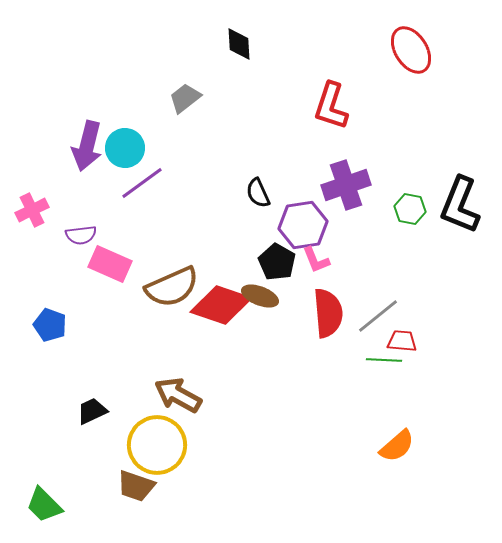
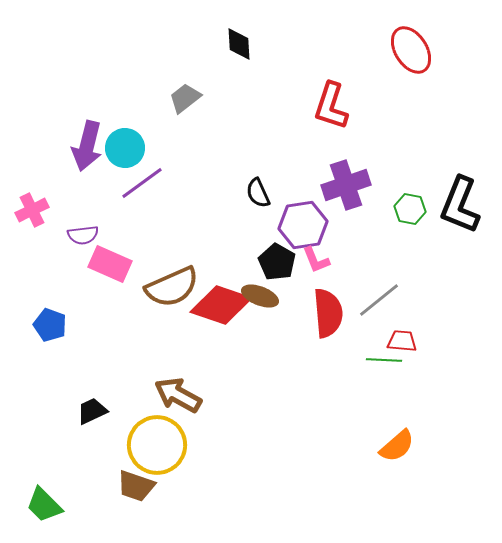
purple semicircle: moved 2 px right
gray line: moved 1 px right, 16 px up
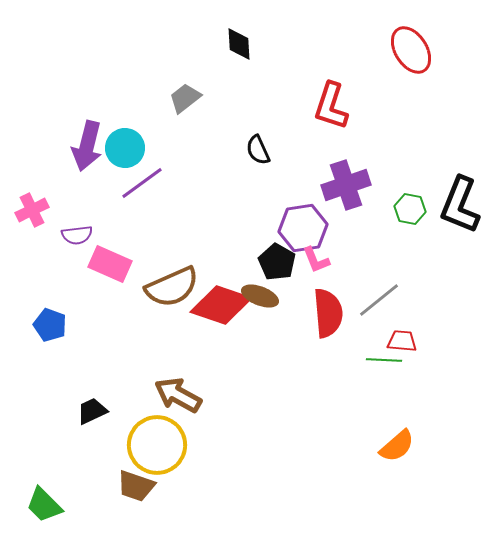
black semicircle: moved 43 px up
purple hexagon: moved 3 px down
purple semicircle: moved 6 px left
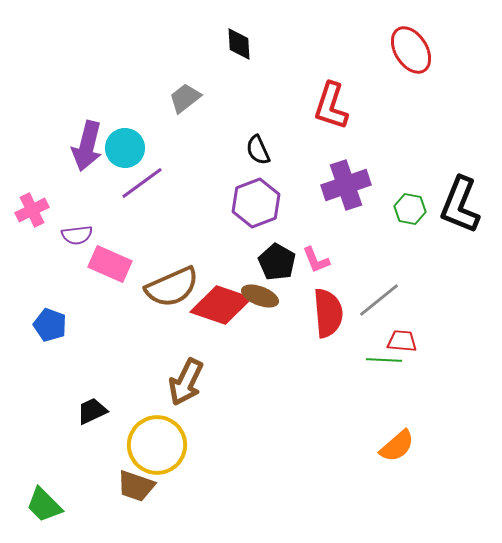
purple hexagon: moved 47 px left, 25 px up; rotated 12 degrees counterclockwise
brown arrow: moved 8 px right, 13 px up; rotated 93 degrees counterclockwise
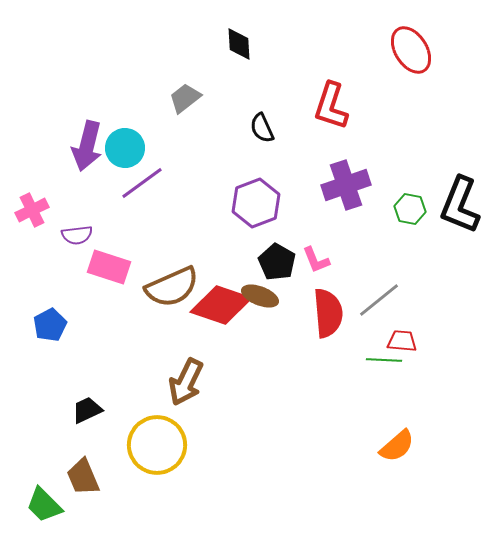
black semicircle: moved 4 px right, 22 px up
pink rectangle: moved 1 px left, 3 px down; rotated 6 degrees counterclockwise
blue pentagon: rotated 24 degrees clockwise
black trapezoid: moved 5 px left, 1 px up
brown trapezoid: moved 53 px left, 9 px up; rotated 48 degrees clockwise
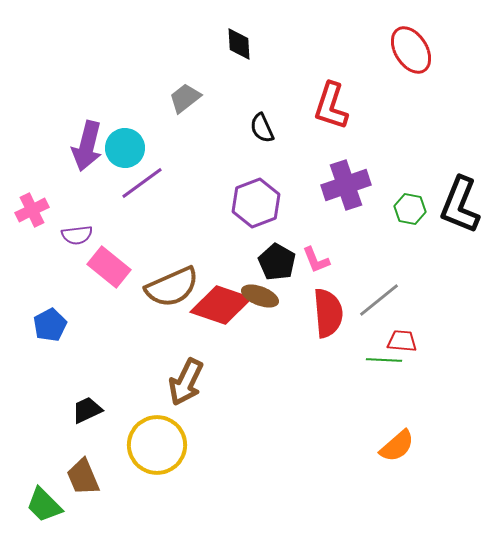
pink rectangle: rotated 21 degrees clockwise
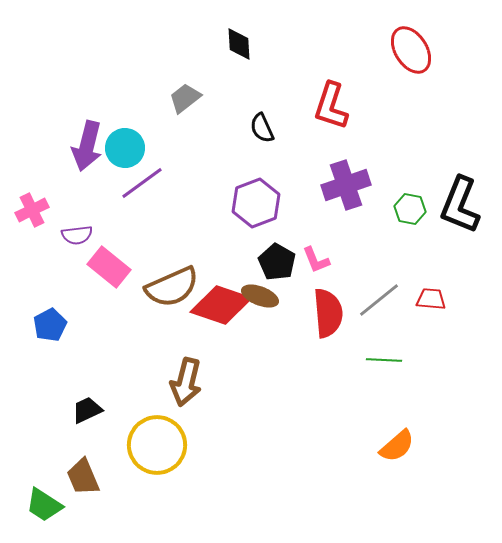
red trapezoid: moved 29 px right, 42 px up
brown arrow: rotated 12 degrees counterclockwise
green trapezoid: rotated 12 degrees counterclockwise
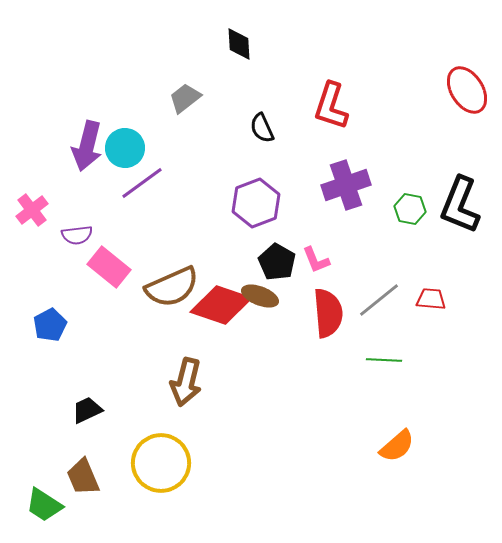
red ellipse: moved 56 px right, 40 px down
pink cross: rotated 12 degrees counterclockwise
yellow circle: moved 4 px right, 18 px down
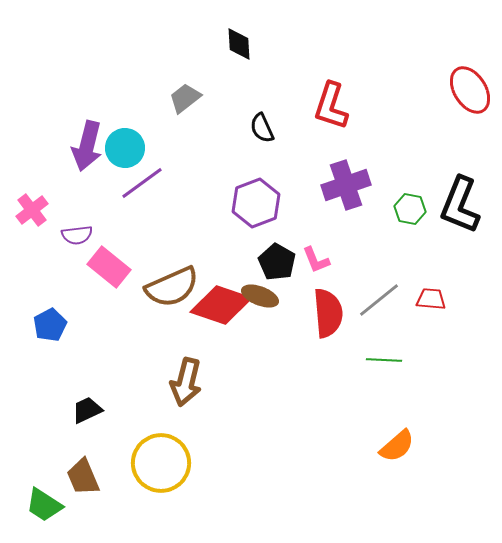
red ellipse: moved 3 px right
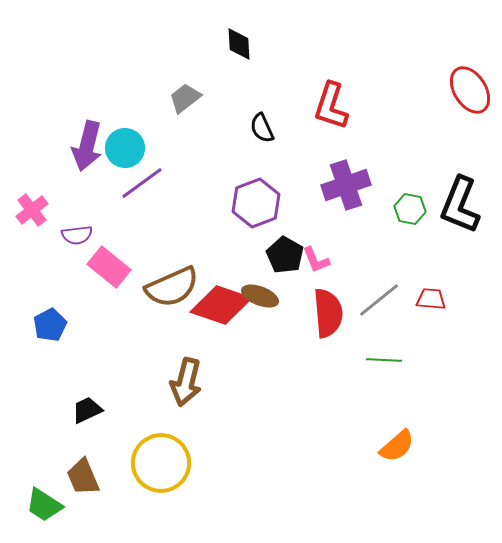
black pentagon: moved 8 px right, 7 px up
